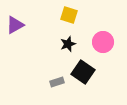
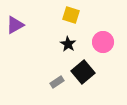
yellow square: moved 2 px right
black star: rotated 21 degrees counterclockwise
black square: rotated 15 degrees clockwise
gray rectangle: rotated 16 degrees counterclockwise
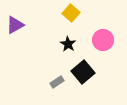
yellow square: moved 2 px up; rotated 24 degrees clockwise
pink circle: moved 2 px up
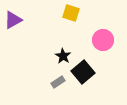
yellow square: rotated 24 degrees counterclockwise
purple triangle: moved 2 px left, 5 px up
black star: moved 5 px left, 12 px down
gray rectangle: moved 1 px right
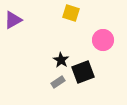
black star: moved 2 px left, 4 px down
black square: rotated 20 degrees clockwise
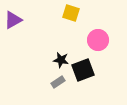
pink circle: moved 5 px left
black star: rotated 21 degrees counterclockwise
black square: moved 2 px up
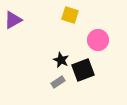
yellow square: moved 1 px left, 2 px down
black star: rotated 14 degrees clockwise
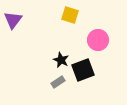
purple triangle: rotated 24 degrees counterclockwise
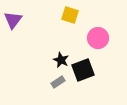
pink circle: moved 2 px up
